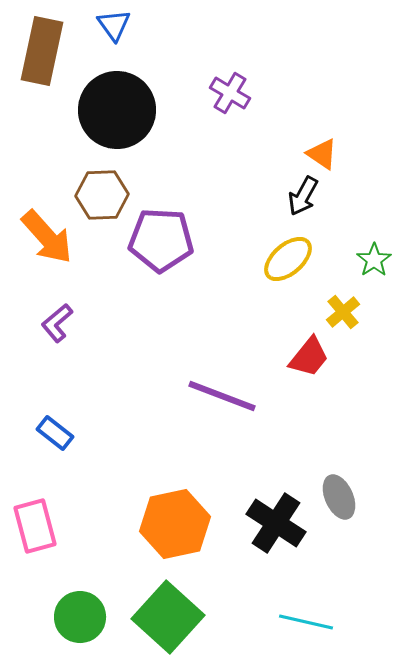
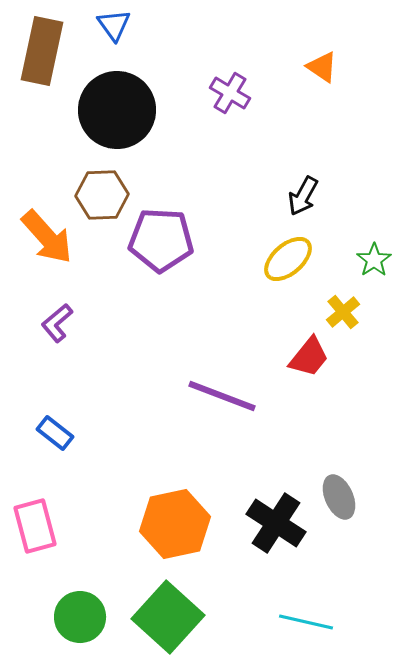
orange triangle: moved 87 px up
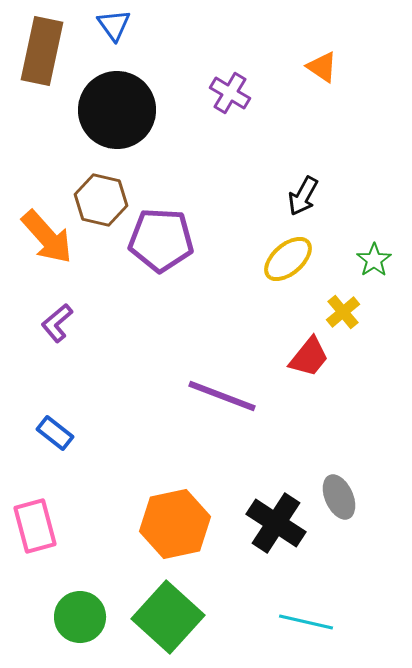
brown hexagon: moved 1 px left, 5 px down; rotated 15 degrees clockwise
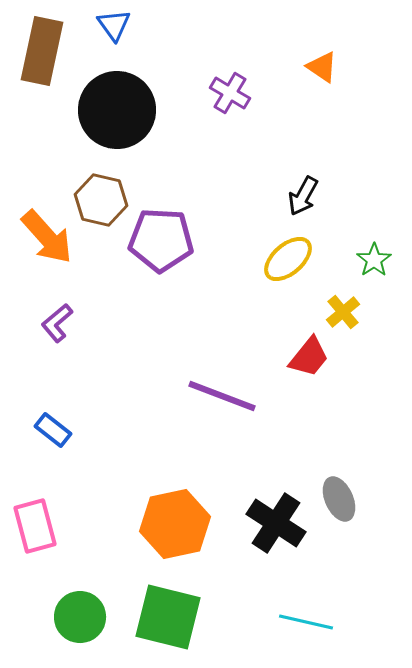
blue rectangle: moved 2 px left, 3 px up
gray ellipse: moved 2 px down
green square: rotated 28 degrees counterclockwise
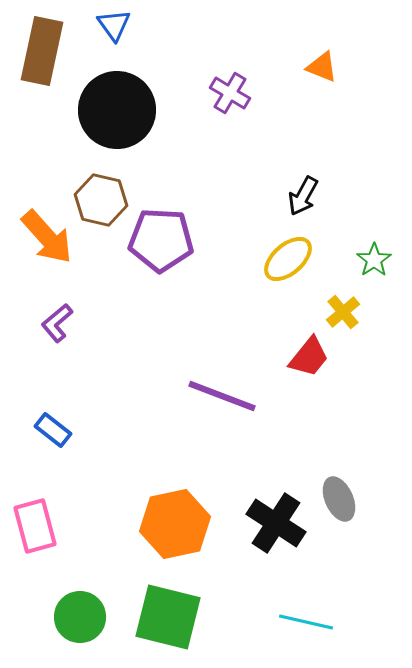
orange triangle: rotated 12 degrees counterclockwise
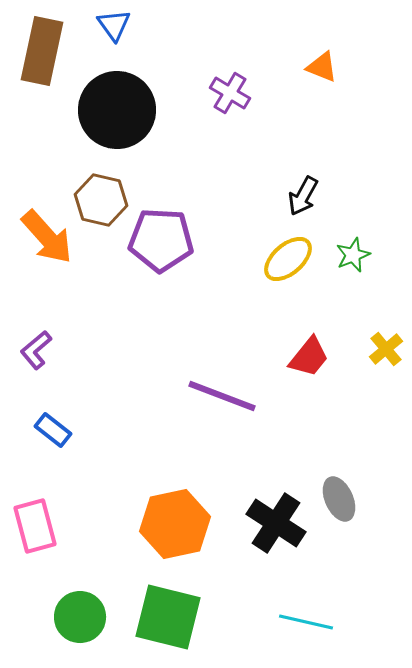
green star: moved 21 px left, 5 px up; rotated 12 degrees clockwise
yellow cross: moved 43 px right, 37 px down
purple L-shape: moved 21 px left, 27 px down
